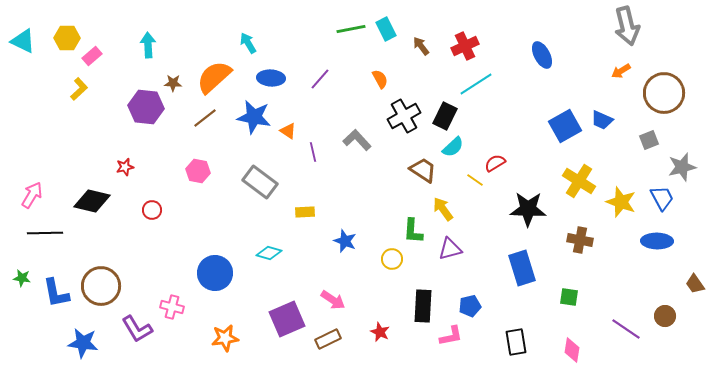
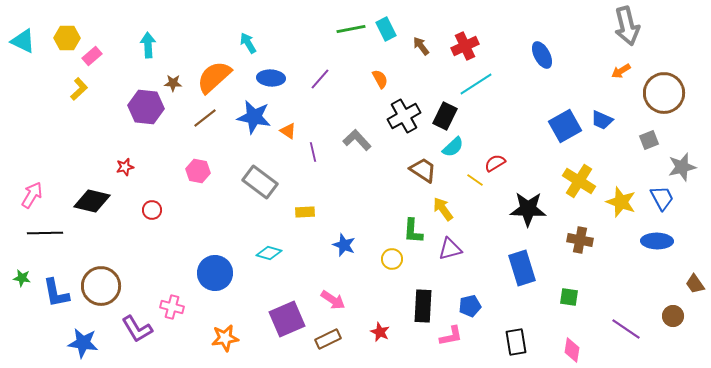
blue star at (345, 241): moved 1 px left, 4 px down
brown circle at (665, 316): moved 8 px right
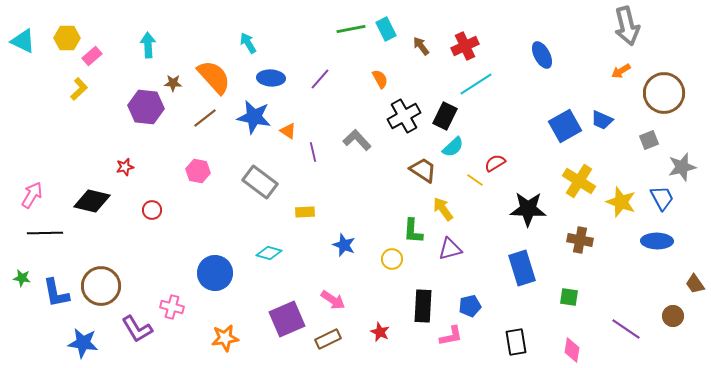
orange semicircle at (214, 77): rotated 90 degrees clockwise
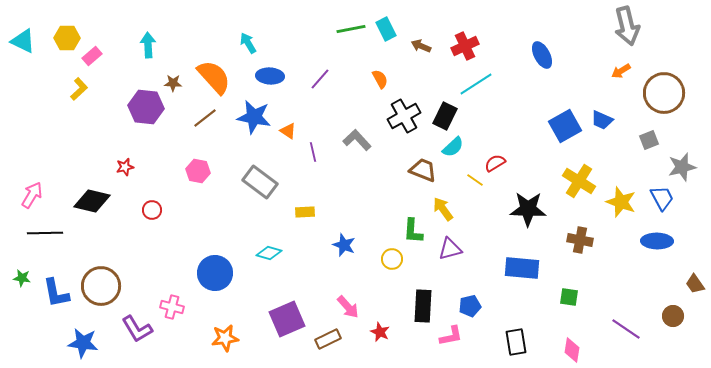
brown arrow at (421, 46): rotated 30 degrees counterclockwise
blue ellipse at (271, 78): moved 1 px left, 2 px up
brown trapezoid at (423, 170): rotated 12 degrees counterclockwise
blue rectangle at (522, 268): rotated 68 degrees counterclockwise
pink arrow at (333, 300): moved 15 px right, 7 px down; rotated 15 degrees clockwise
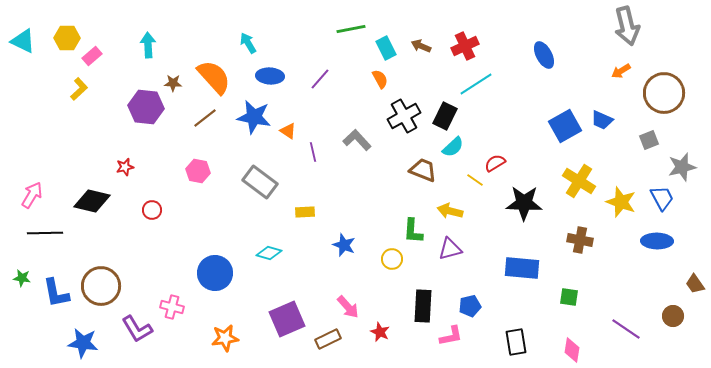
cyan rectangle at (386, 29): moved 19 px down
blue ellipse at (542, 55): moved 2 px right
yellow arrow at (443, 209): moved 7 px right, 2 px down; rotated 40 degrees counterclockwise
black star at (528, 209): moved 4 px left, 6 px up
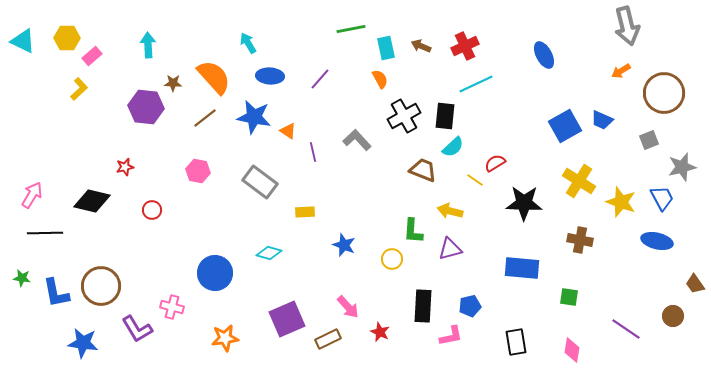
cyan rectangle at (386, 48): rotated 15 degrees clockwise
cyan line at (476, 84): rotated 8 degrees clockwise
black rectangle at (445, 116): rotated 20 degrees counterclockwise
blue ellipse at (657, 241): rotated 12 degrees clockwise
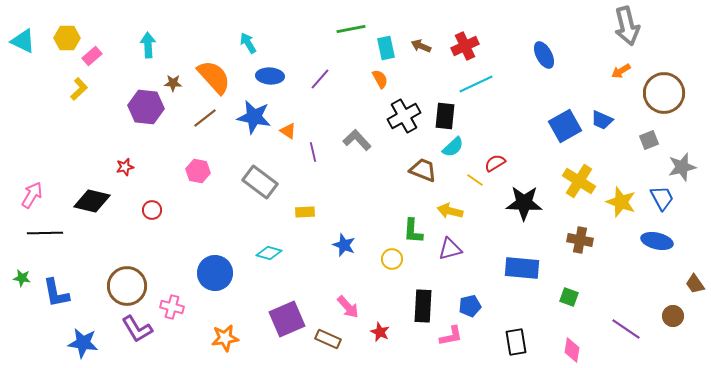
brown circle at (101, 286): moved 26 px right
green square at (569, 297): rotated 12 degrees clockwise
brown rectangle at (328, 339): rotated 50 degrees clockwise
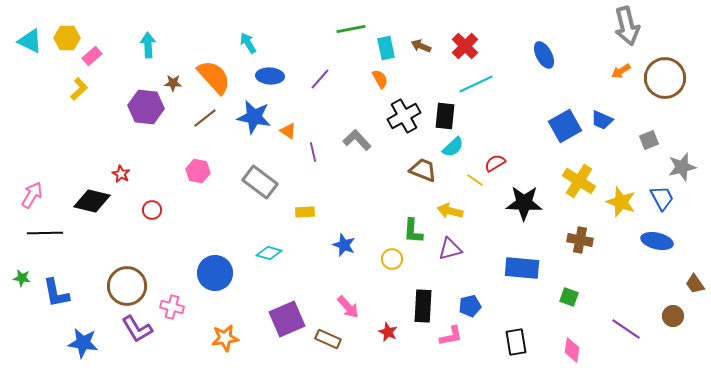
cyan triangle at (23, 41): moved 7 px right
red cross at (465, 46): rotated 20 degrees counterclockwise
brown circle at (664, 93): moved 1 px right, 15 px up
red star at (125, 167): moved 4 px left, 7 px down; rotated 30 degrees counterclockwise
red star at (380, 332): moved 8 px right
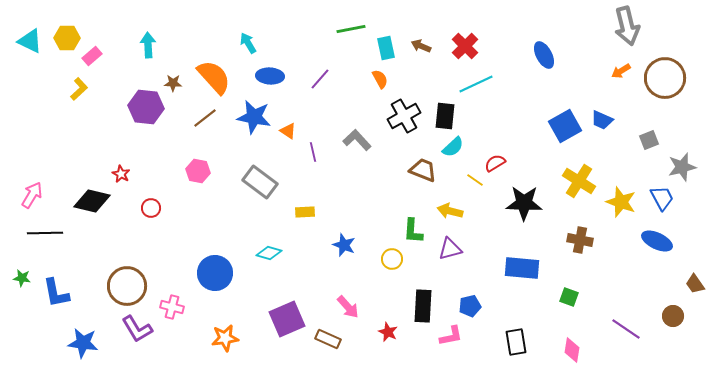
red circle at (152, 210): moved 1 px left, 2 px up
blue ellipse at (657, 241): rotated 12 degrees clockwise
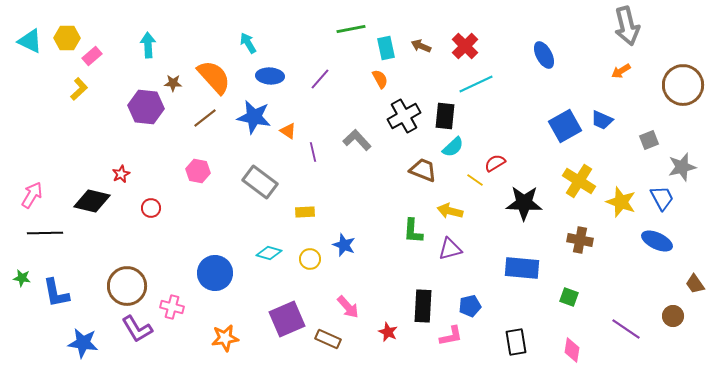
brown circle at (665, 78): moved 18 px right, 7 px down
red star at (121, 174): rotated 18 degrees clockwise
yellow circle at (392, 259): moved 82 px left
